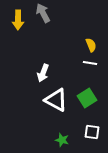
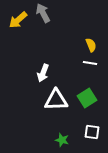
yellow arrow: rotated 48 degrees clockwise
white triangle: rotated 30 degrees counterclockwise
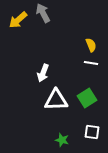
white line: moved 1 px right
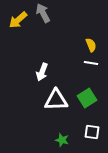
white arrow: moved 1 px left, 1 px up
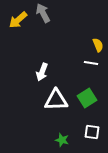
yellow semicircle: moved 7 px right
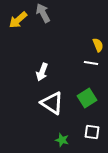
white triangle: moved 4 px left, 3 px down; rotated 35 degrees clockwise
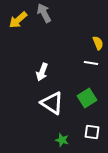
gray arrow: moved 1 px right
yellow semicircle: moved 2 px up
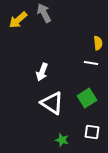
yellow semicircle: rotated 16 degrees clockwise
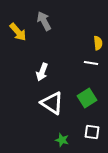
gray arrow: moved 8 px down
yellow arrow: moved 12 px down; rotated 90 degrees counterclockwise
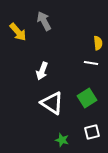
white arrow: moved 1 px up
white square: rotated 21 degrees counterclockwise
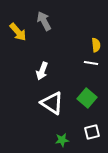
yellow semicircle: moved 2 px left, 2 px down
green square: rotated 18 degrees counterclockwise
green star: rotated 24 degrees counterclockwise
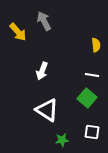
white line: moved 1 px right, 12 px down
white triangle: moved 5 px left, 7 px down
white square: rotated 21 degrees clockwise
